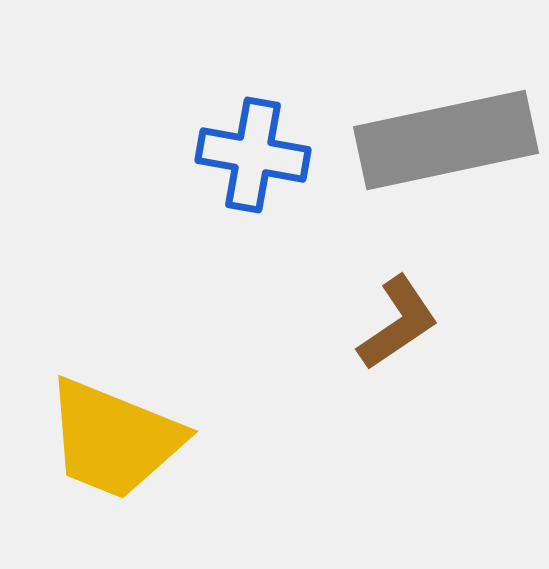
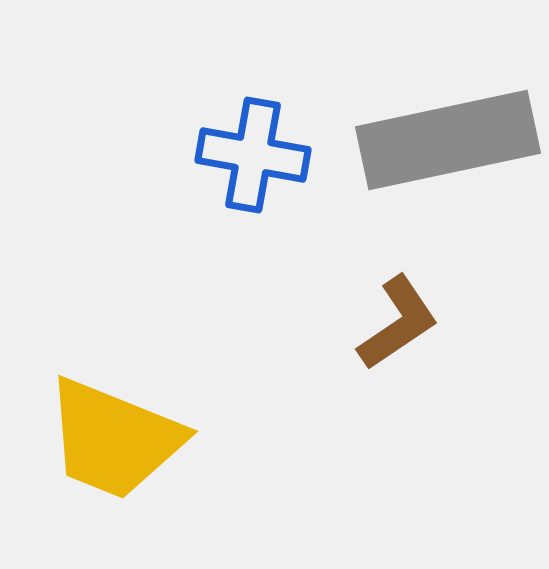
gray rectangle: moved 2 px right
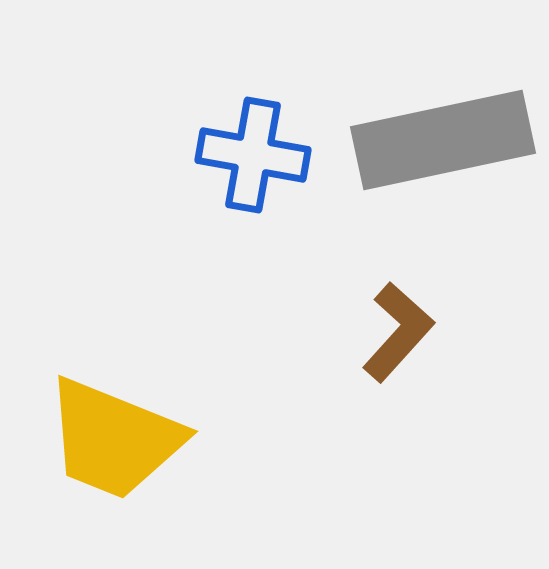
gray rectangle: moved 5 px left
brown L-shape: moved 9 px down; rotated 14 degrees counterclockwise
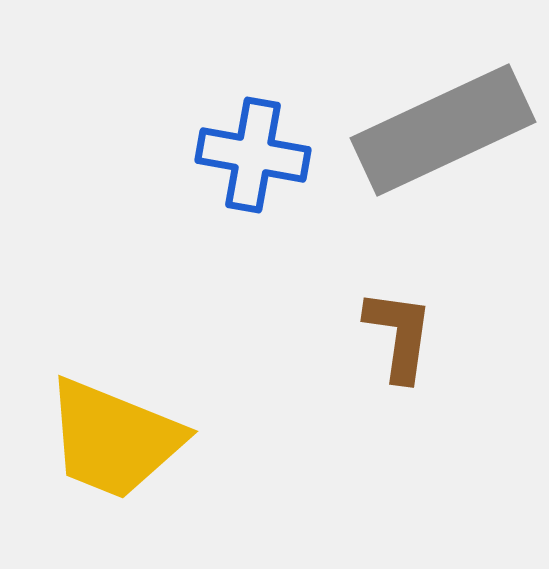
gray rectangle: moved 10 px up; rotated 13 degrees counterclockwise
brown L-shape: moved 1 px right, 3 px down; rotated 34 degrees counterclockwise
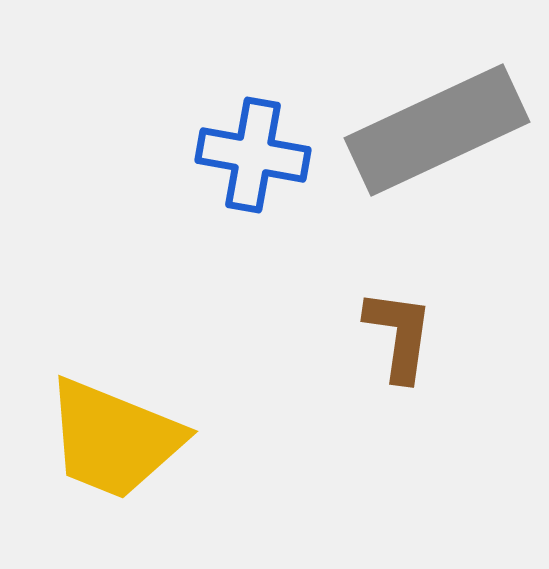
gray rectangle: moved 6 px left
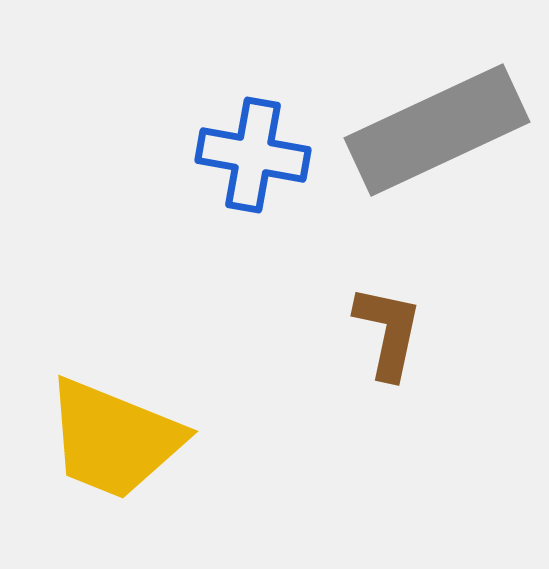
brown L-shape: moved 11 px left, 3 px up; rotated 4 degrees clockwise
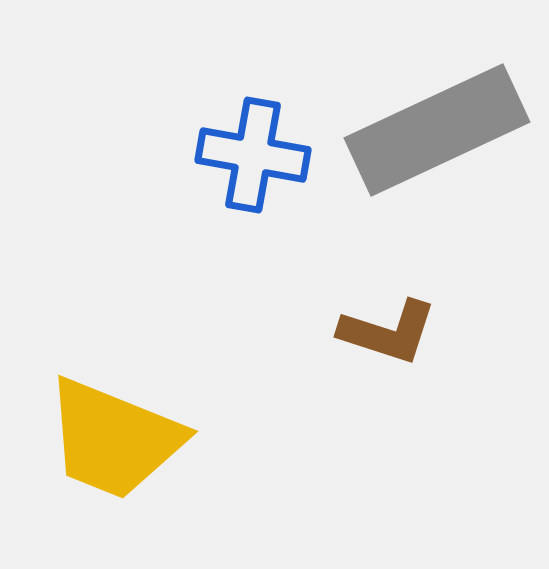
brown L-shape: rotated 96 degrees clockwise
